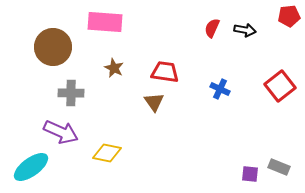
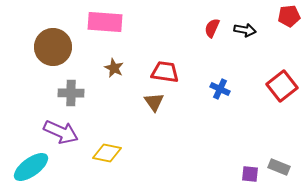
red square: moved 2 px right
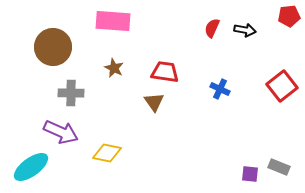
pink rectangle: moved 8 px right, 1 px up
